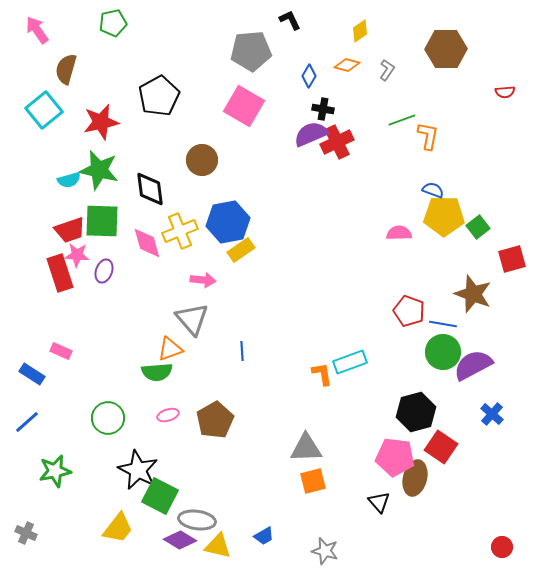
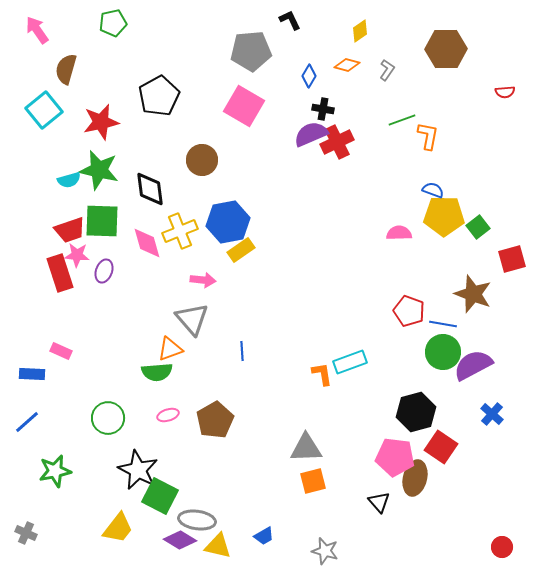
blue rectangle at (32, 374): rotated 30 degrees counterclockwise
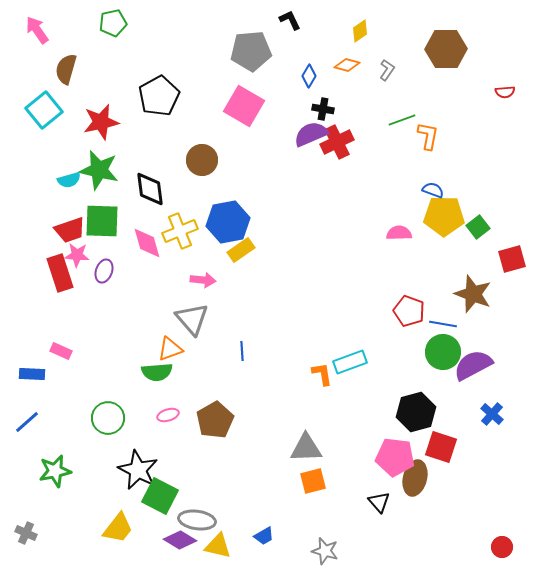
red square at (441, 447): rotated 16 degrees counterclockwise
